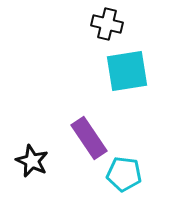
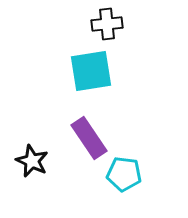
black cross: rotated 20 degrees counterclockwise
cyan square: moved 36 px left
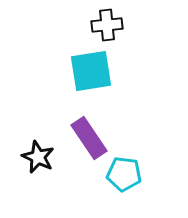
black cross: moved 1 px down
black star: moved 6 px right, 4 px up
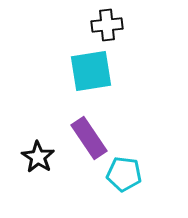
black star: rotated 8 degrees clockwise
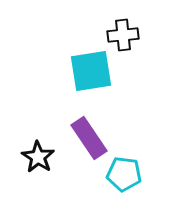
black cross: moved 16 px right, 10 px down
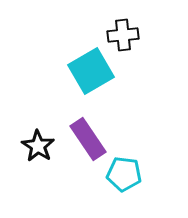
cyan square: rotated 21 degrees counterclockwise
purple rectangle: moved 1 px left, 1 px down
black star: moved 11 px up
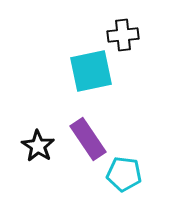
cyan square: rotated 18 degrees clockwise
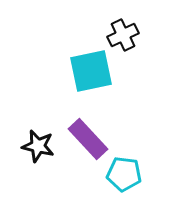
black cross: rotated 20 degrees counterclockwise
purple rectangle: rotated 9 degrees counterclockwise
black star: rotated 20 degrees counterclockwise
